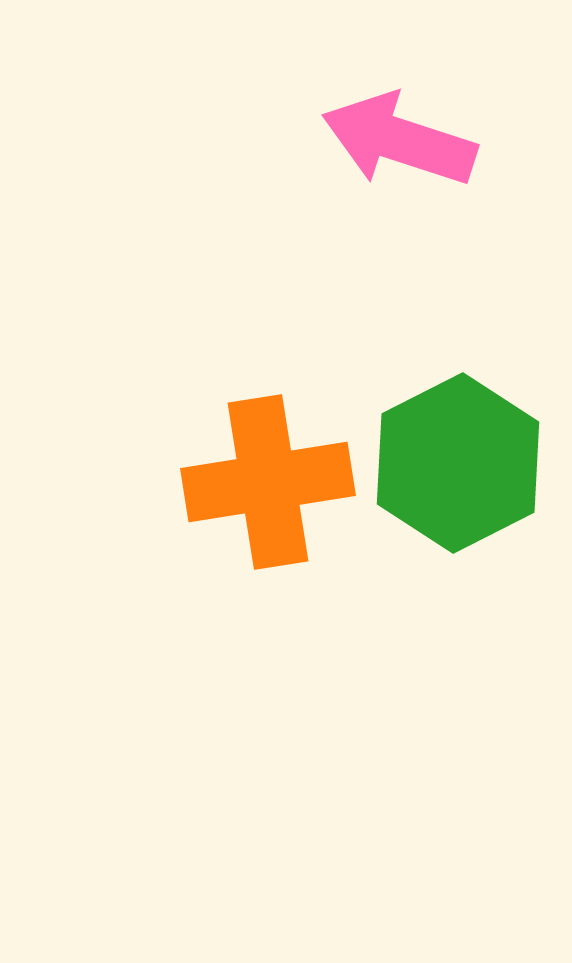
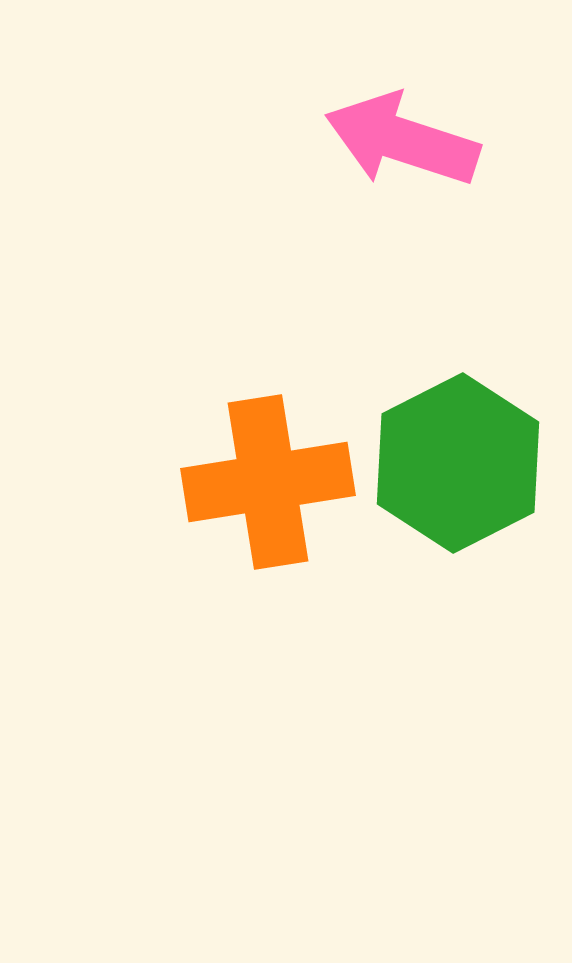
pink arrow: moved 3 px right
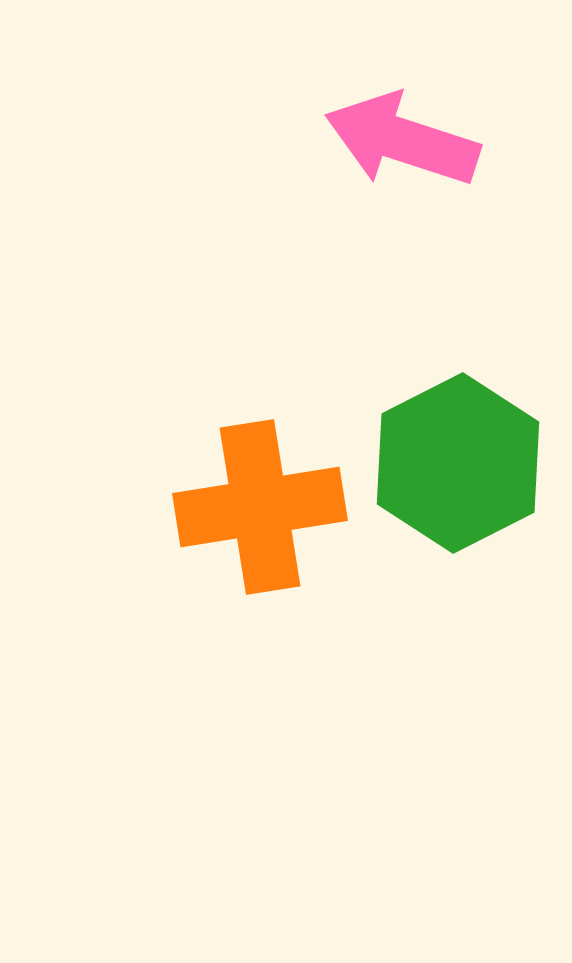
orange cross: moved 8 px left, 25 px down
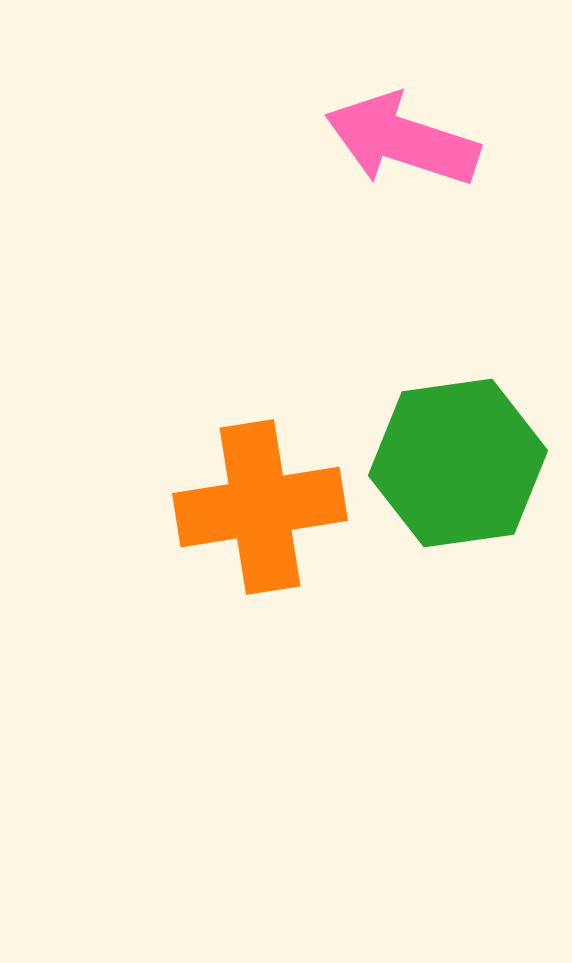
green hexagon: rotated 19 degrees clockwise
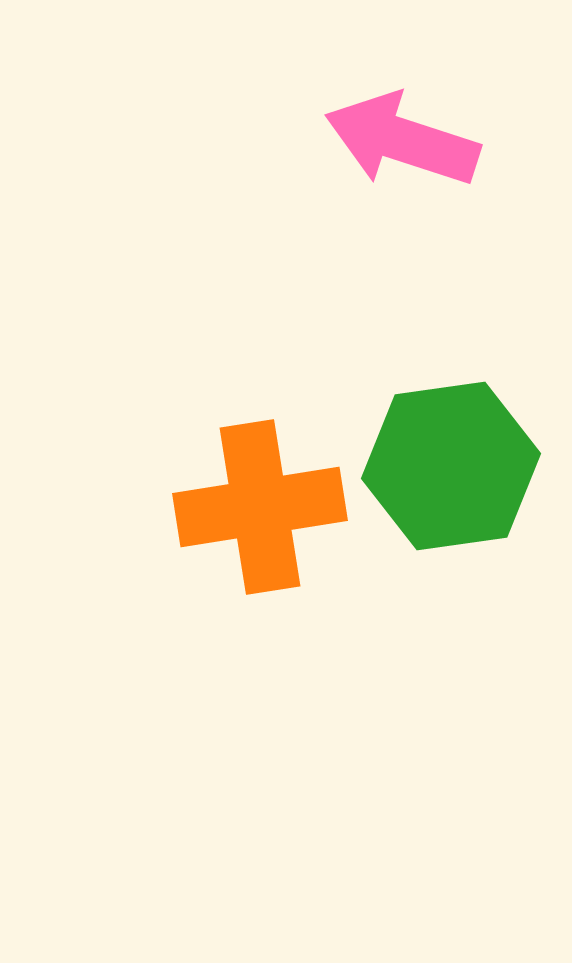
green hexagon: moved 7 px left, 3 px down
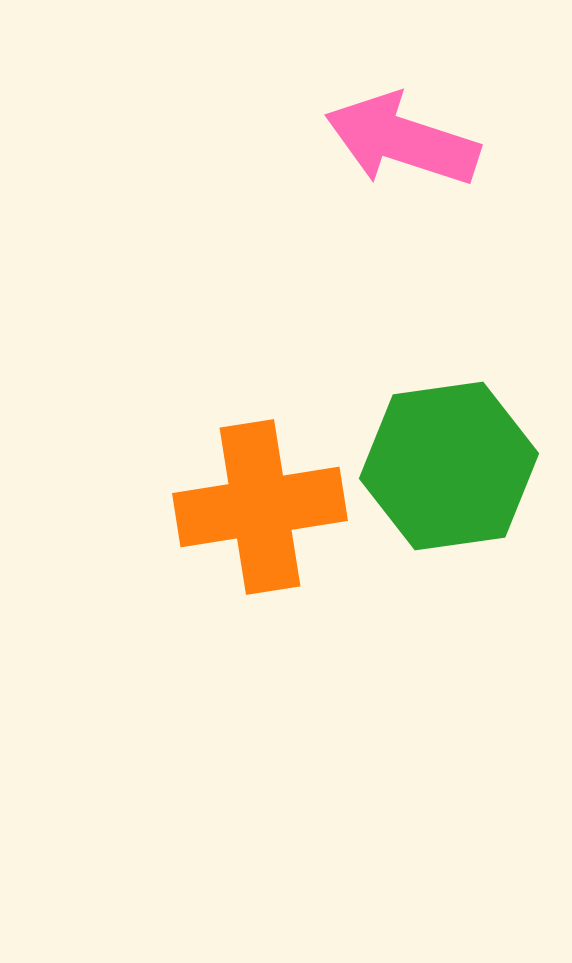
green hexagon: moved 2 px left
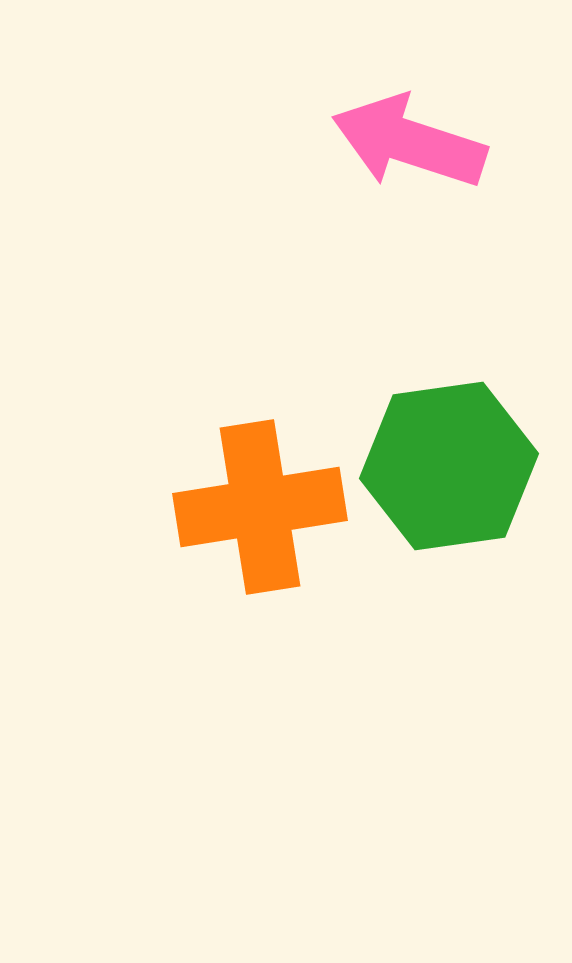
pink arrow: moved 7 px right, 2 px down
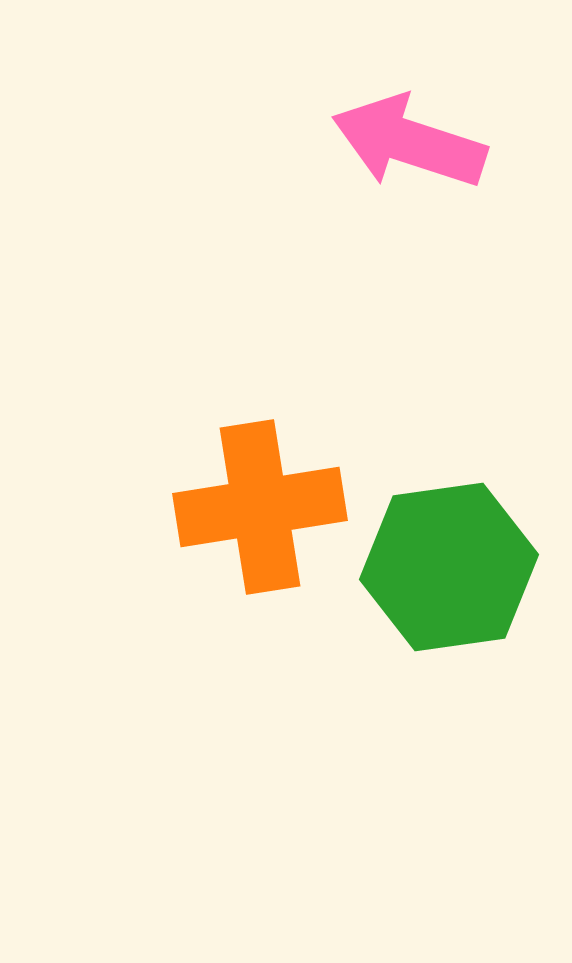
green hexagon: moved 101 px down
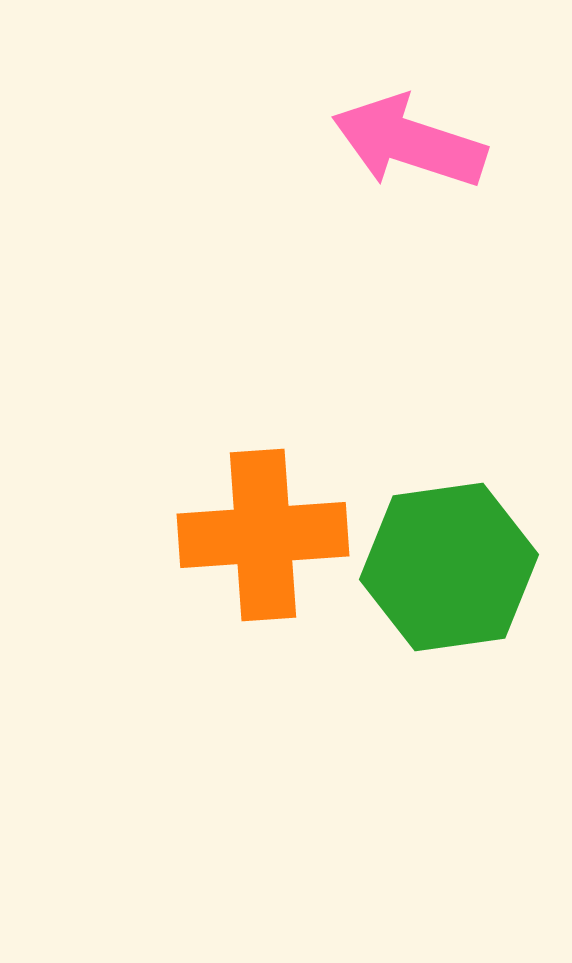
orange cross: moved 3 px right, 28 px down; rotated 5 degrees clockwise
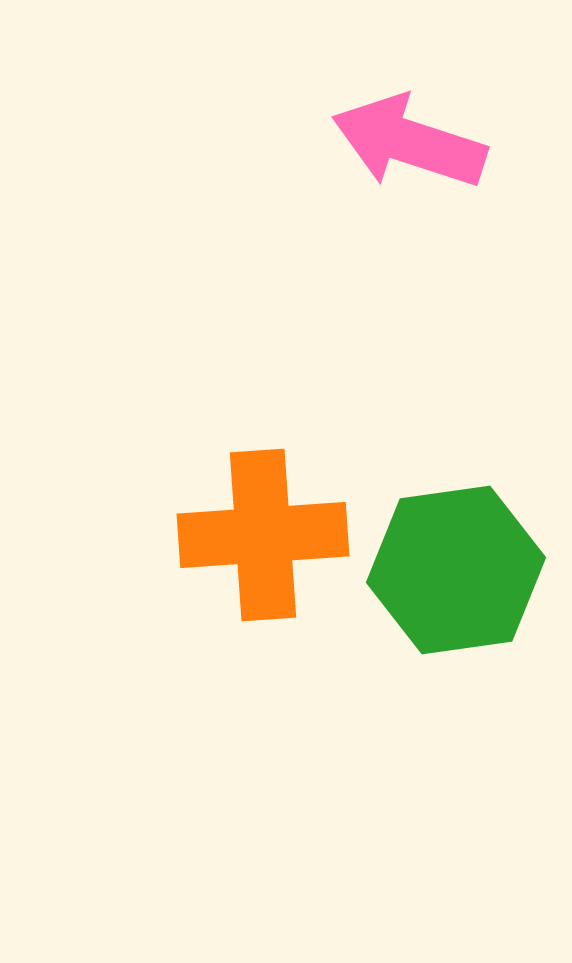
green hexagon: moved 7 px right, 3 px down
